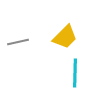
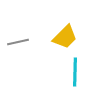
cyan line: moved 1 px up
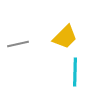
gray line: moved 2 px down
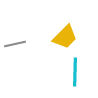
gray line: moved 3 px left
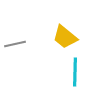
yellow trapezoid: rotated 84 degrees clockwise
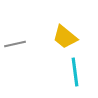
cyan line: rotated 8 degrees counterclockwise
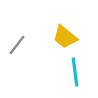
gray line: moved 2 px right, 1 px down; rotated 40 degrees counterclockwise
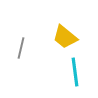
gray line: moved 4 px right, 3 px down; rotated 25 degrees counterclockwise
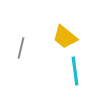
cyan line: moved 1 px up
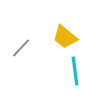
gray line: rotated 30 degrees clockwise
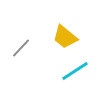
cyan line: rotated 64 degrees clockwise
